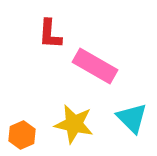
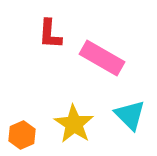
pink rectangle: moved 7 px right, 8 px up
cyan triangle: moved 2 px left, 3 px up
yellow star: rotated 21 degrees clockwise
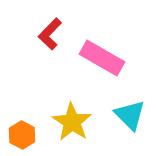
red L-shape: rotated 40 degrees clockwise
yellow star: moved 2 px left, 2 px up
orange hexagon: rotated 8 degrees counterclockwise
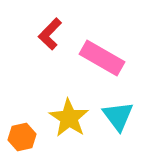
cyan triangle: moved 12 px left, 1 px down; rotated 8 degrees clockwise
yellow star: moved 3 px left, 4 px up
orange hexagon: moved 2 px down; rotated 20 degrees clockwise
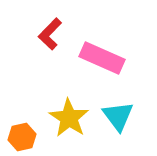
pink rectangle: rotated 6 degrees counterclockwise
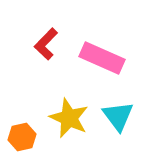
red L-shape: moved 4 px left, 10 px down
yellow star: rotated 9 degrees counterclockwise
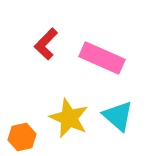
cyan triangle: rotated 12 degrees counterclockwise
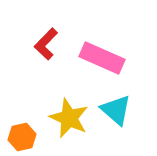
cyan triangle: moved 2 px left, 6 px up
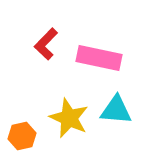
pink rectangle: moved 3 px left; rotated 12 degrees counterclockwise
cyan triangle: rotated 36 degrees counterclockwise
orange hexagon: moved 1 px up
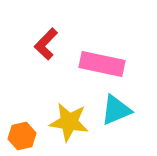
pink rectangle: moved 3 px right, 6 px down
cyan triangle: rotated 28 degrees counterclockwise
yellow star: moved 4 px down; rotated 15 degrees counterclockwise
